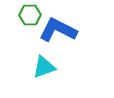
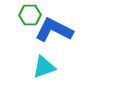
blue L-shape: moved 4 px left
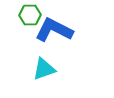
cyan triangle: moved 2 px down
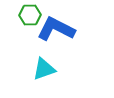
blue L-shape: moved 2 px right, 1 px up
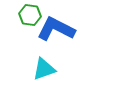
green hexagon: rotated 10 degrees clockwise
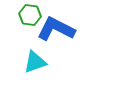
cyan triangle: moved 9 px left, 7 px up
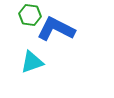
cyan triangle: moved 3 px left
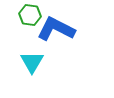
cyan triangle: rotated 40 degrees counterclockwise
